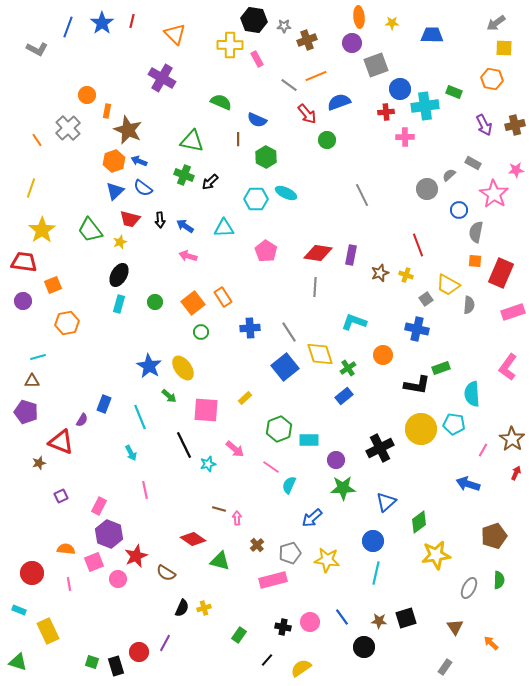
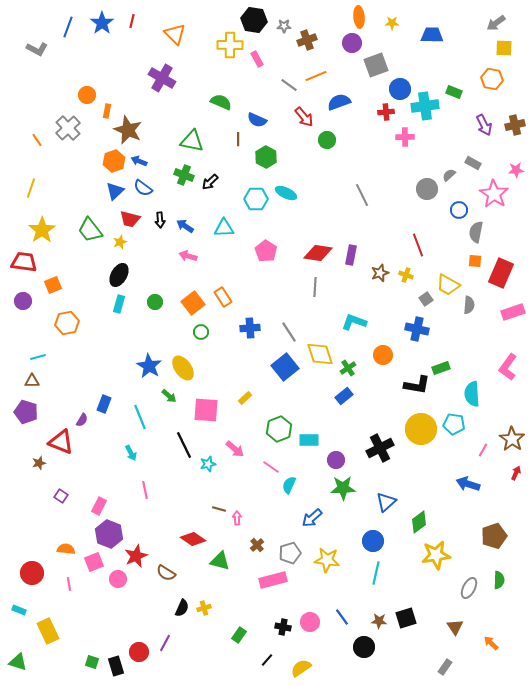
red arrow at (307, 114): moved 3 px left, 3 px down
purple square at (61, 496): rotated 32 degrees counterclockwise
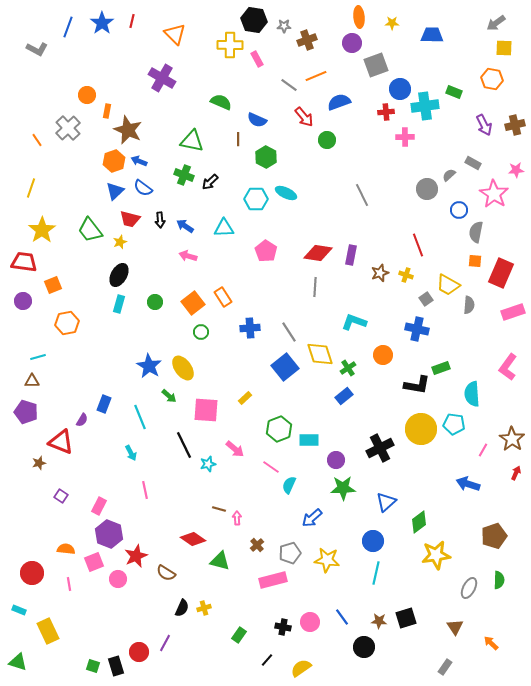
green square at (92, 662): moved 1 px right, 4 px down
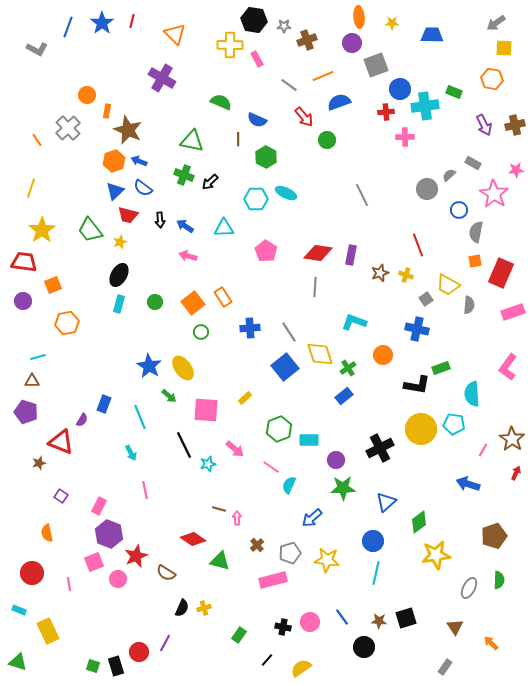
orange line at (316, 76): moved 7 px right
red trapezoid at (130, 219): moved 2 px left, 4 px up
orange square at (475, 261): rotated 16 degrees counterclockwise
orange semicircle at (66, 549): moved 19 px left, 16 px up; rotated 108 degrees counterclockwise
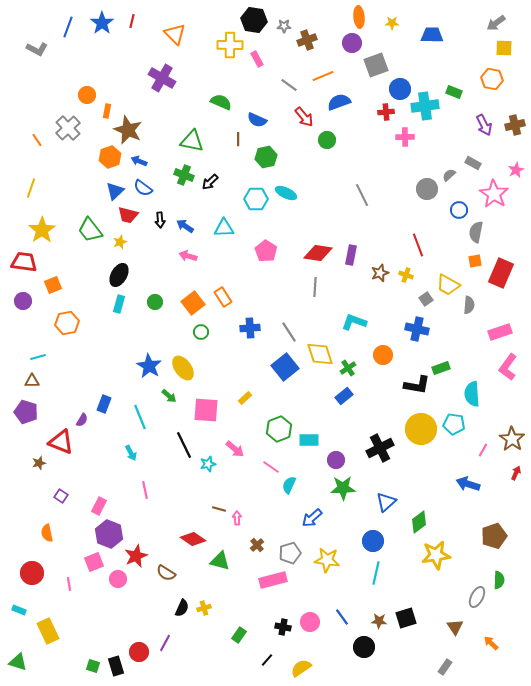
green hexagon at (266, 157): rotated 20 degrees clockwise
orange hexagon at (114, 161): moved 4 px left, 4 px up
pink star at (516, 170): rotated 21 degrees counterclockwise
pink rectangle at (513, 312): moved 13 px left, 20 px down
gray ellipse at (469, 588): moved 8 px right, 9 px down
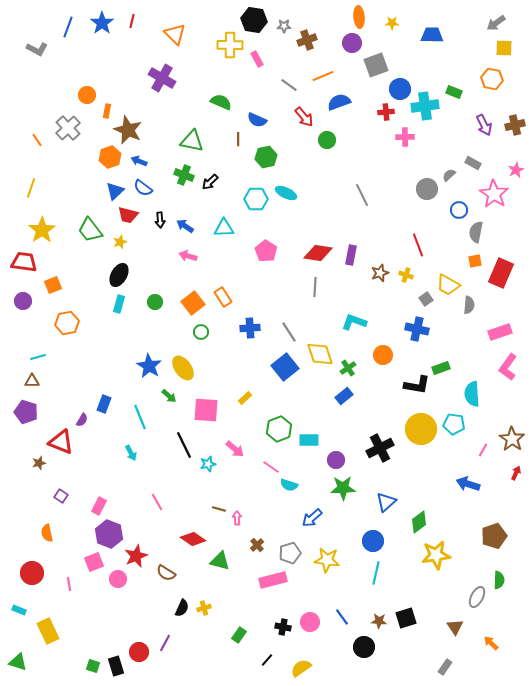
cyan semicircle at (289, 485): rotated 96 degrees counterclockwise
pink line at (145, 490): moved 12 px right, 12 px down; rotated 18 degrees counterclockwise
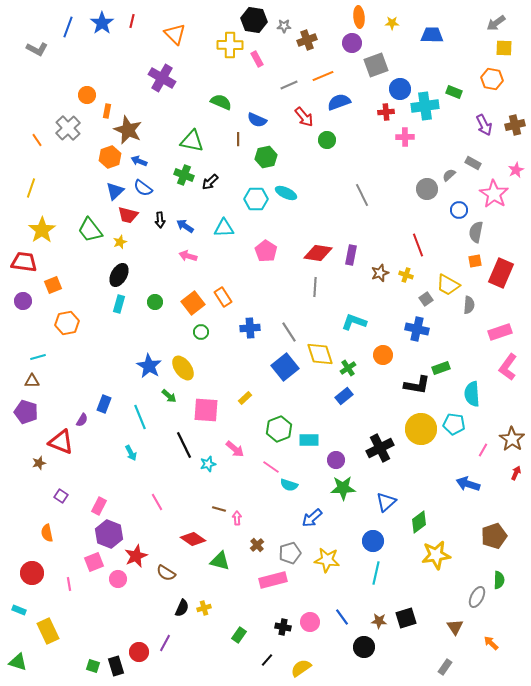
gray line at (289, 85): rotated 60 degrees counterclockwise
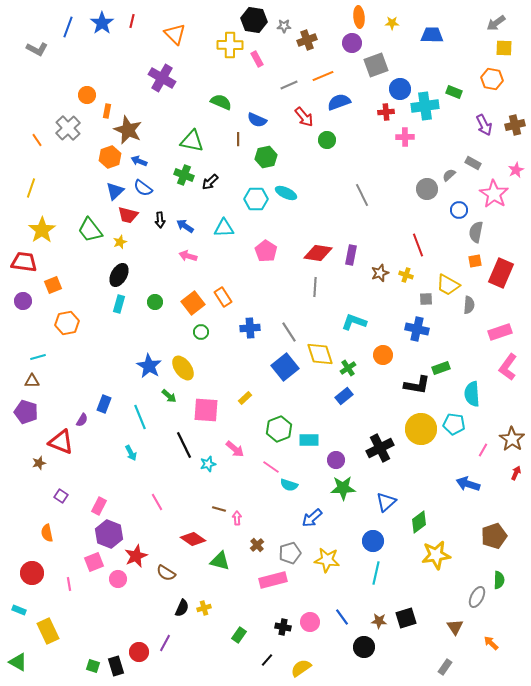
gray square at (426, 299): rotated 32 degrees clockwise
green triangle at (18, 662): rotated 12 degrees clockwise
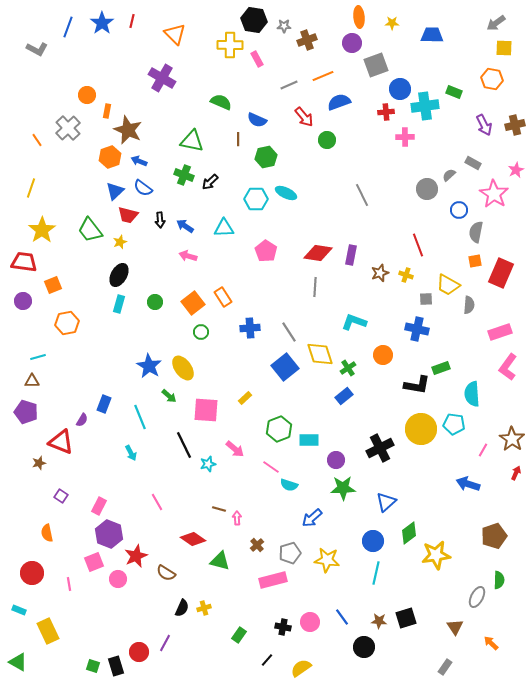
green diamond at (419, 522): moved 10 px left, 11 px down
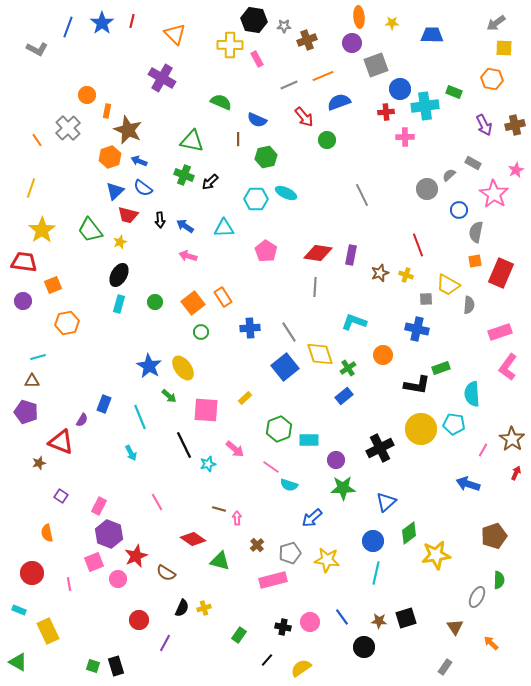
red circle at (139, 652): moved 32 px up
